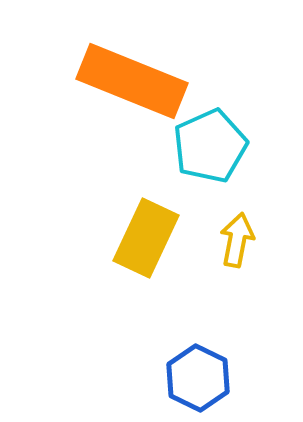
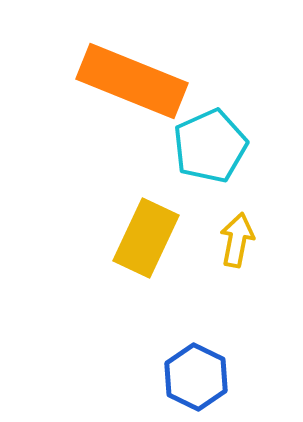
blue hexagon: moved 2 px left, 1 px up
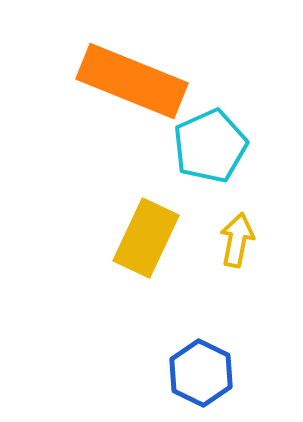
blue hexagon: moved 5 px right, 4 px up
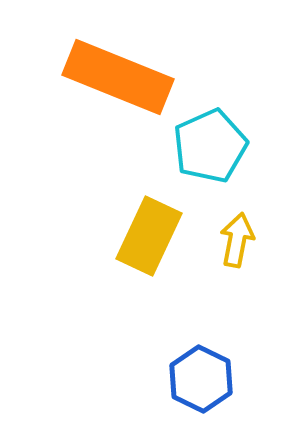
orange rectangle: moved 14 px left, 4 px up
yellow rectangle: moved 3 px right, 2 px up
blue hexagon: moved 6 px down
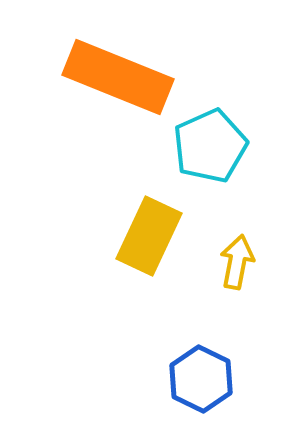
yellow arrow: moved 22 px down
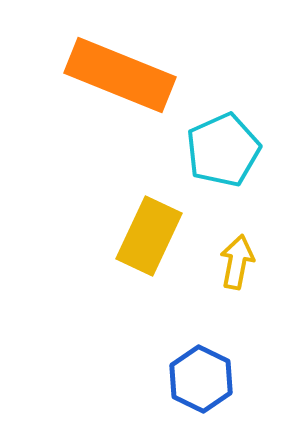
orange rectangle: moved 2 px right, 2 px up
cyan pentagon: moved 13 px right, 4 px down
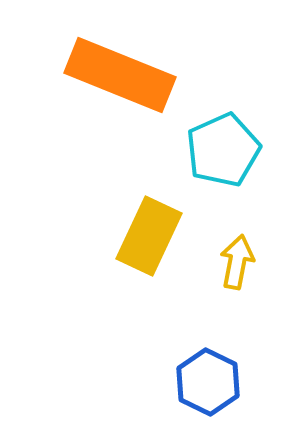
blue hexagon: moved 7 px right, 3 px down
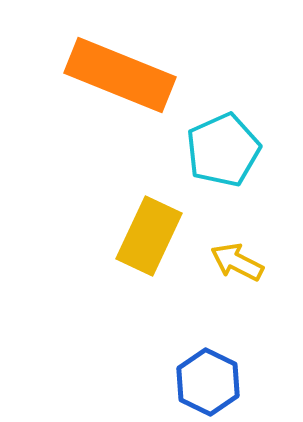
yellow arrow: rotated 74 degrees counterclockwise
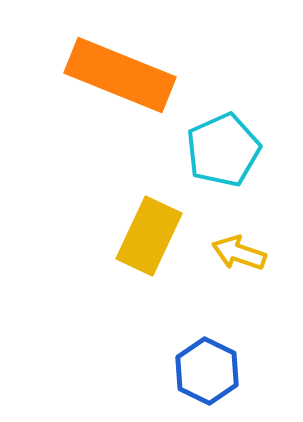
yellow arrow: moved 2 px right, 9 px up; rotated 8 degrees counterclockwise
blue hexagon: moved 1 px left, 11 px up
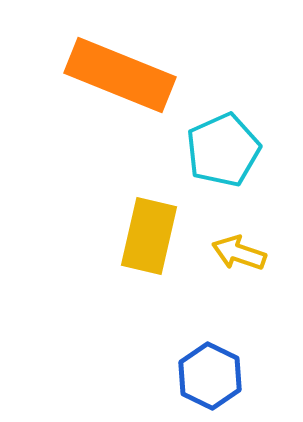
yellow rectangle: rotated 12 degrees counterclockwise
blue hexagon: moved 3 px right, 5 px down
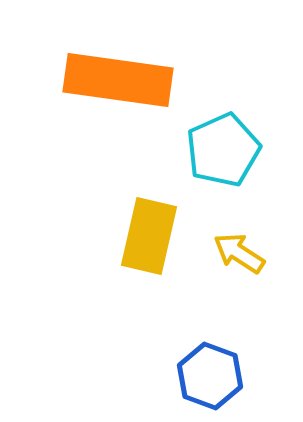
orange rectangle: moved 2 px left, 5 px down; rotated 14 degrees counterclockwise
yellow arrow: rotated 14 degrees clockwise
blue hexagon: rotated 6 degrees counterclockwise
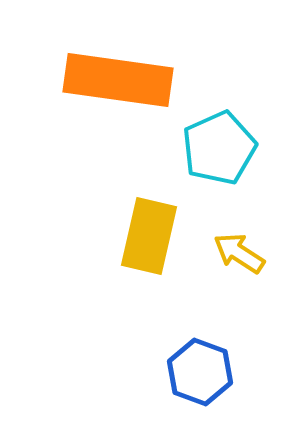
cyan pentagon: moved 4 px left, 2 px up
blue hexagon: moved 10 px left, 4 px up
